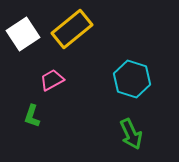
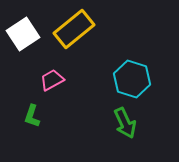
yellow rectangle: moved 2 px right
green arrow: moved 6 px left, 11 px up
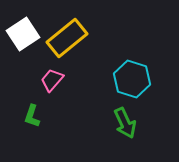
yellow rectangle: moved 7 px left, 9 px down
pink trapezoid: rotated 20 degrees counterclockwise
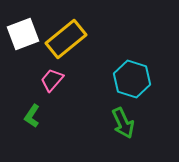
white square: rotated 12 degrees clockwise
yellow rectangle: moved 1 px left, 1 px down
green L-shape: rotated 15 degrees clockwise
green arrow: moved 2 px left
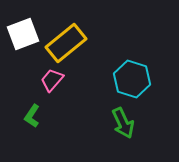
yellow rectangle: moved 4 px down
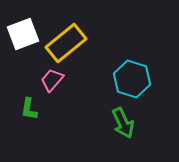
green L-shape: moved 3 px left, 7 px up; rotated 25 degrees counterclockwise
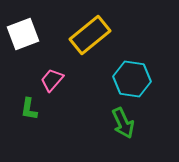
yellow rectangle: moved 24 px right, 8 px up
cyan hexagon: rotated 9 degrees counterclockwise
